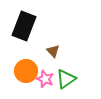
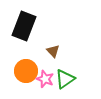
green triangle: moved 1 px left
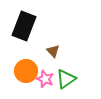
green triangle: moved 1 px right
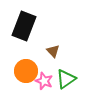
pink star: moved 1 px left, 2 px down
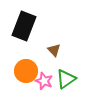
brown triangle: moved 1 px right, 1 px up
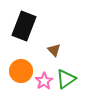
orange circle: moved 5 px left
pink star: rotated 18 degrees clockwise
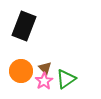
brown triangle: moved 9 px left, 18 px down
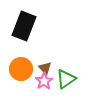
orange circle: moved 2 px up
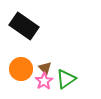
black rectangle: rotated 76 degrees counterclockwise
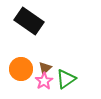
black rectangle: moved 5 px right, 5 px up
brown triangle: rotated 32 degrees clockwise
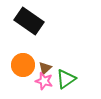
orange circle: moved 2 px right, 4 px up
pink star: rotated 24 degrees counterclockwise
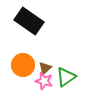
green triangle: moved 2 px up
